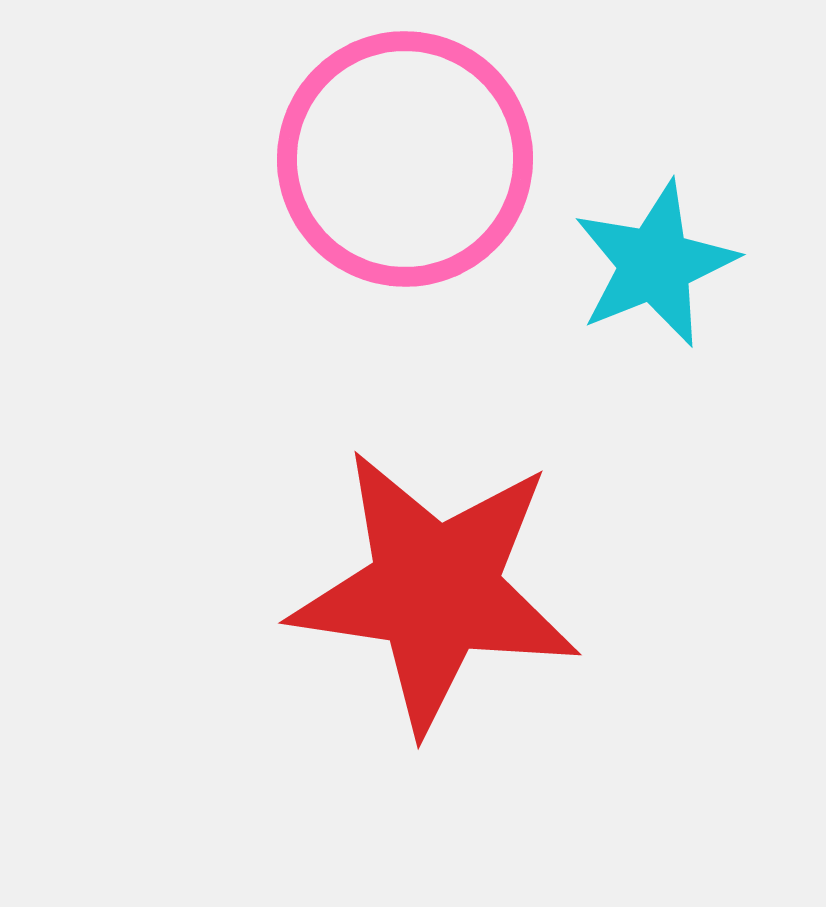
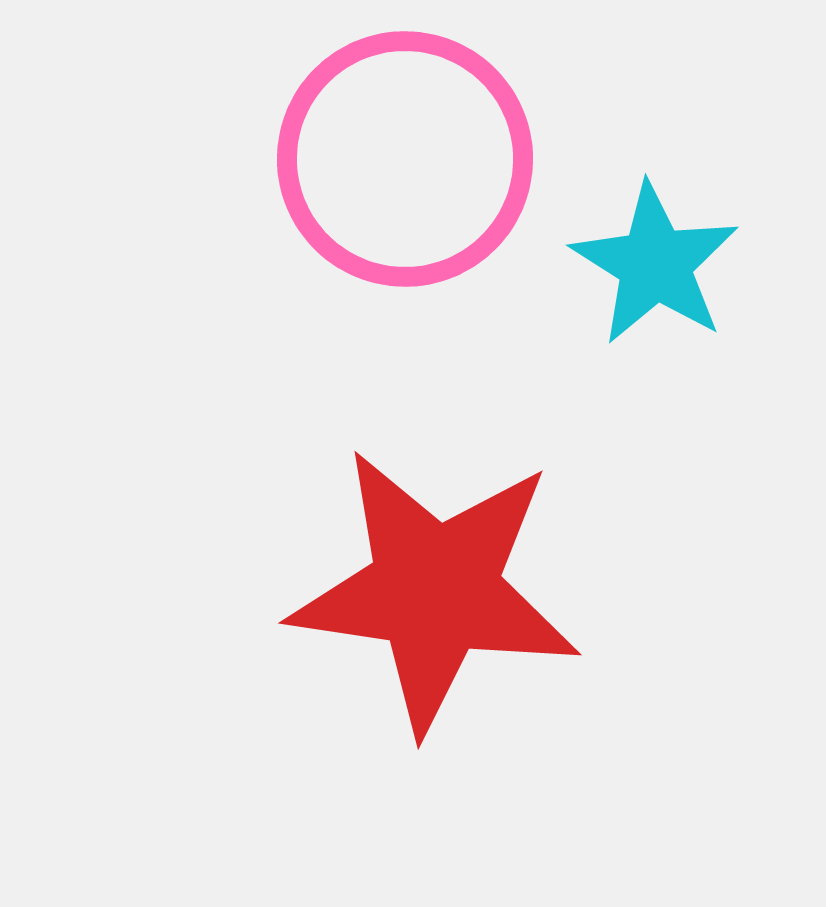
cyan star: rotated 18 degrees counterclockwise
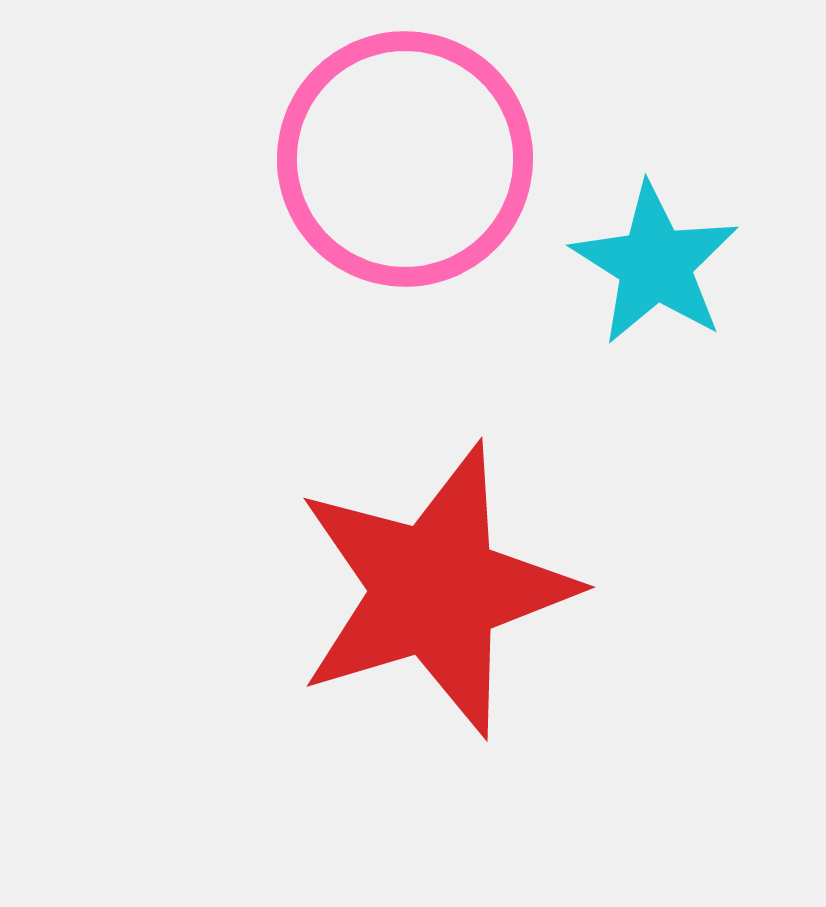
red star: rotated 25 degrees counterclockwise
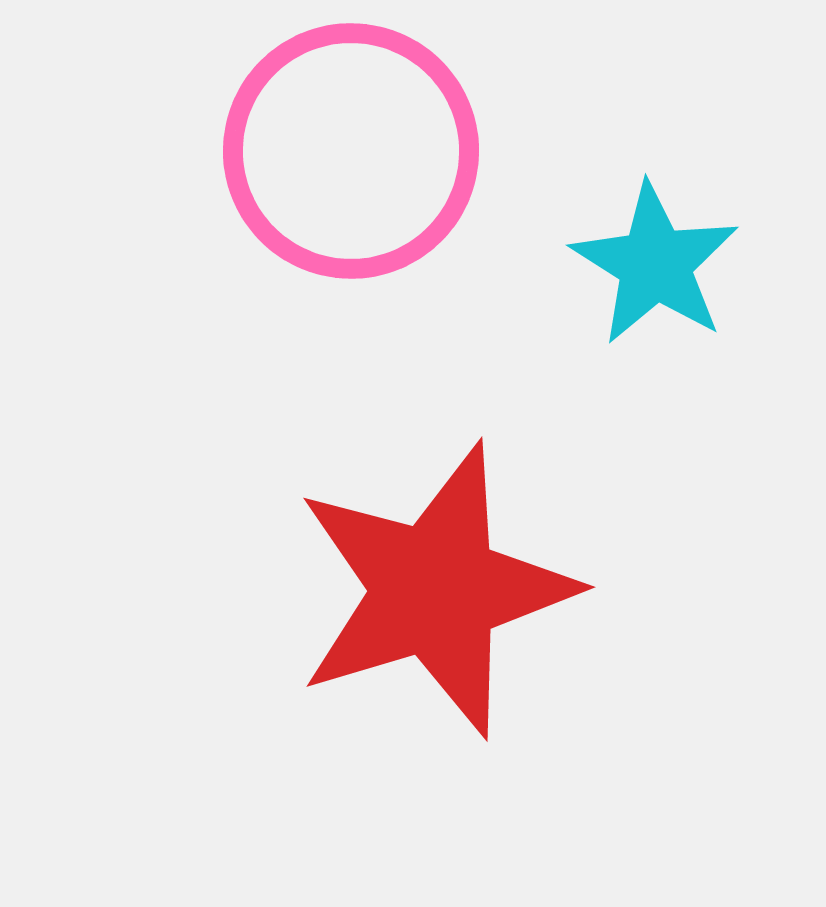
pink circle: moved 54 px left, 8 px up
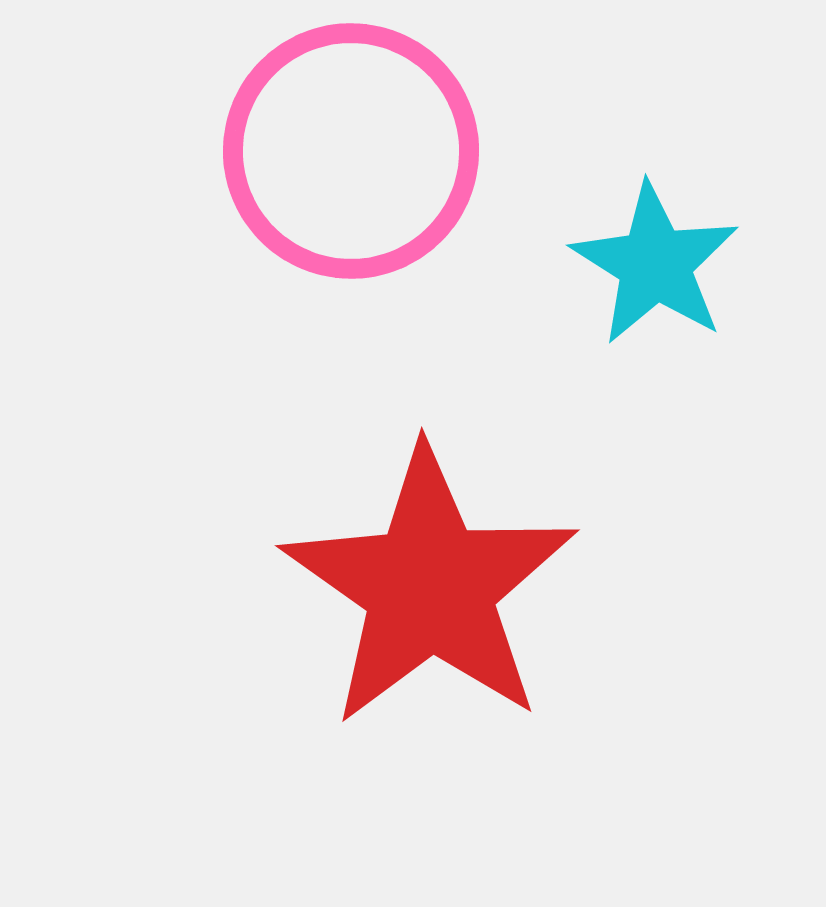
red star: moved 5 px left, 3 px up; rotated 20 degrees counterclockwise
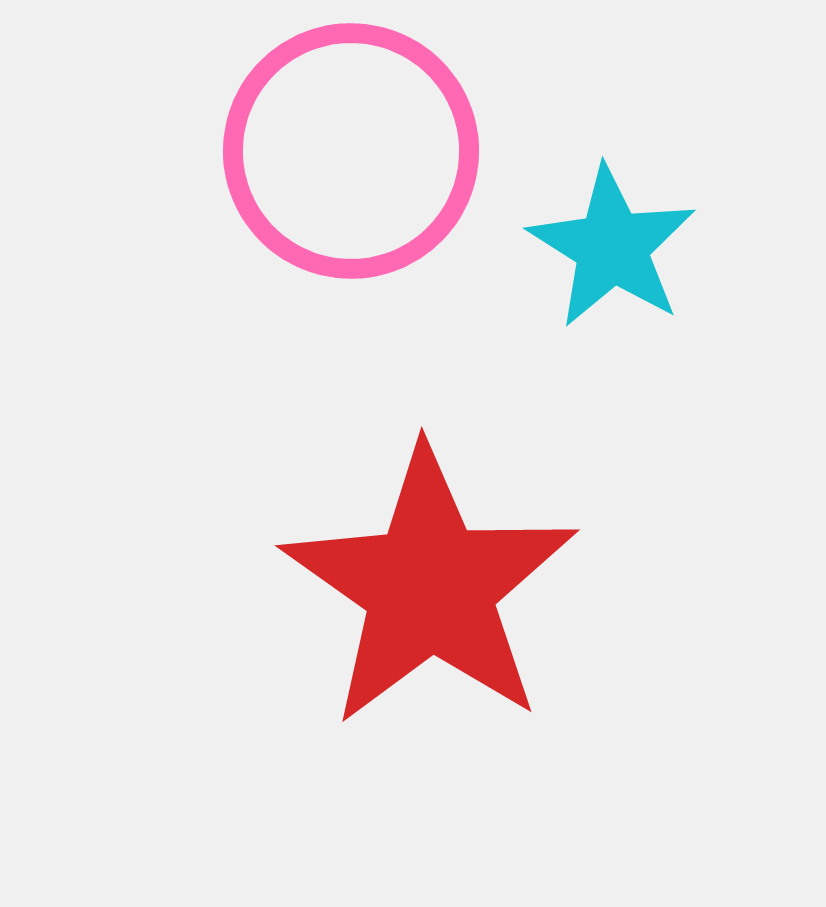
cyan star: moved 43 px left, 17 px up
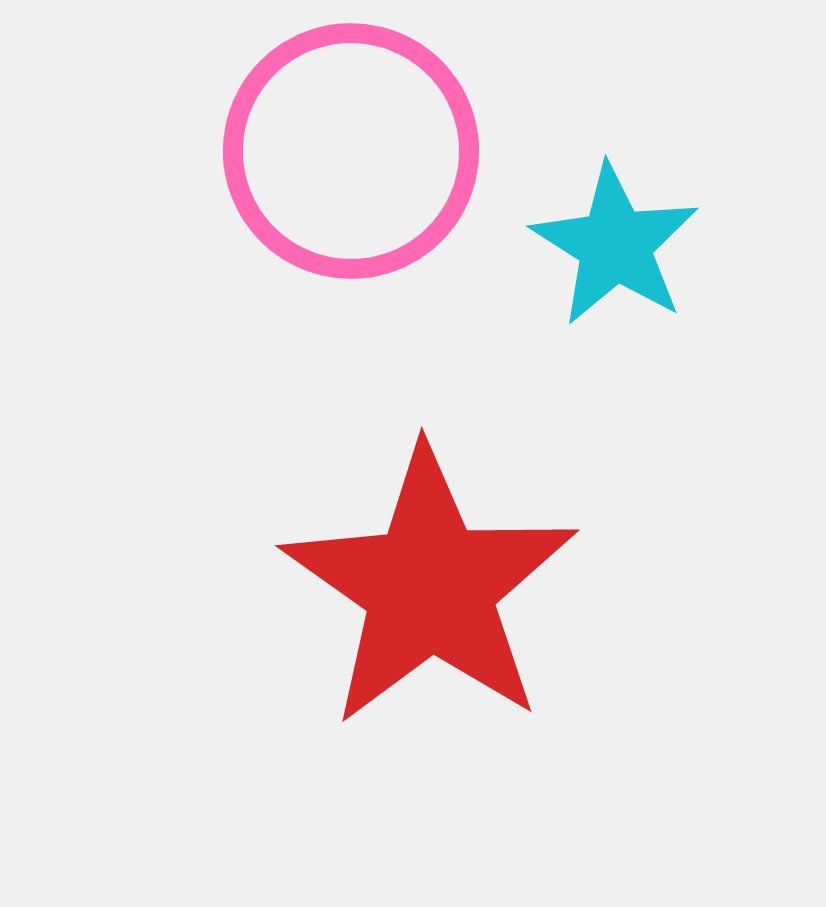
cyan star: moved 3 px right, 2 px up
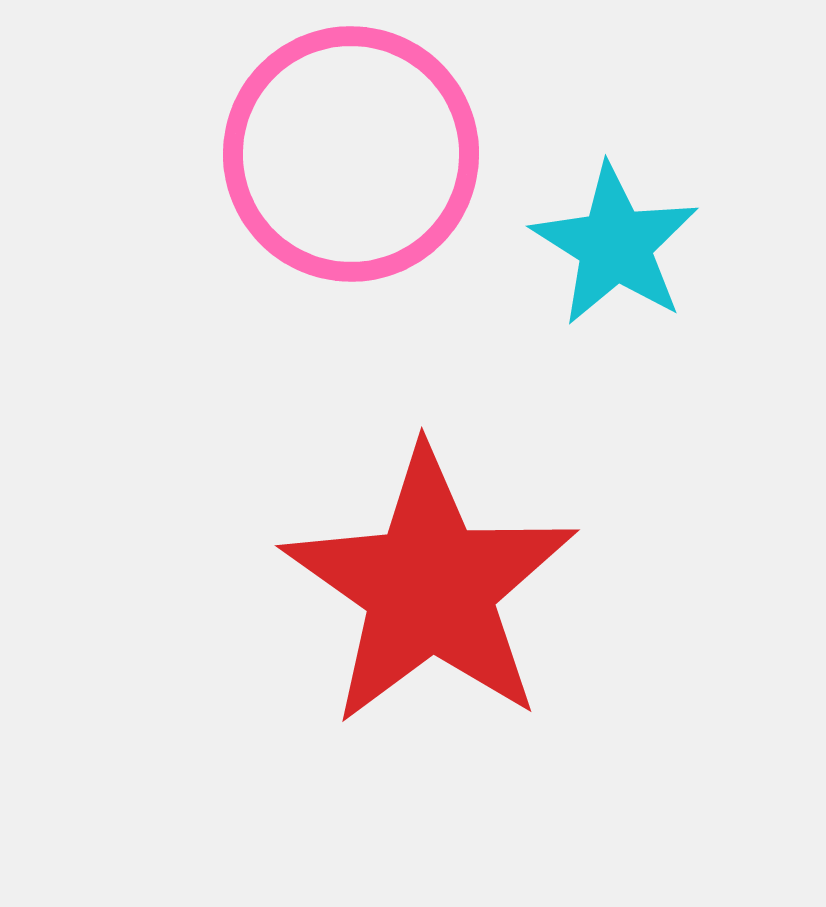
pink circle: moved 3 px down
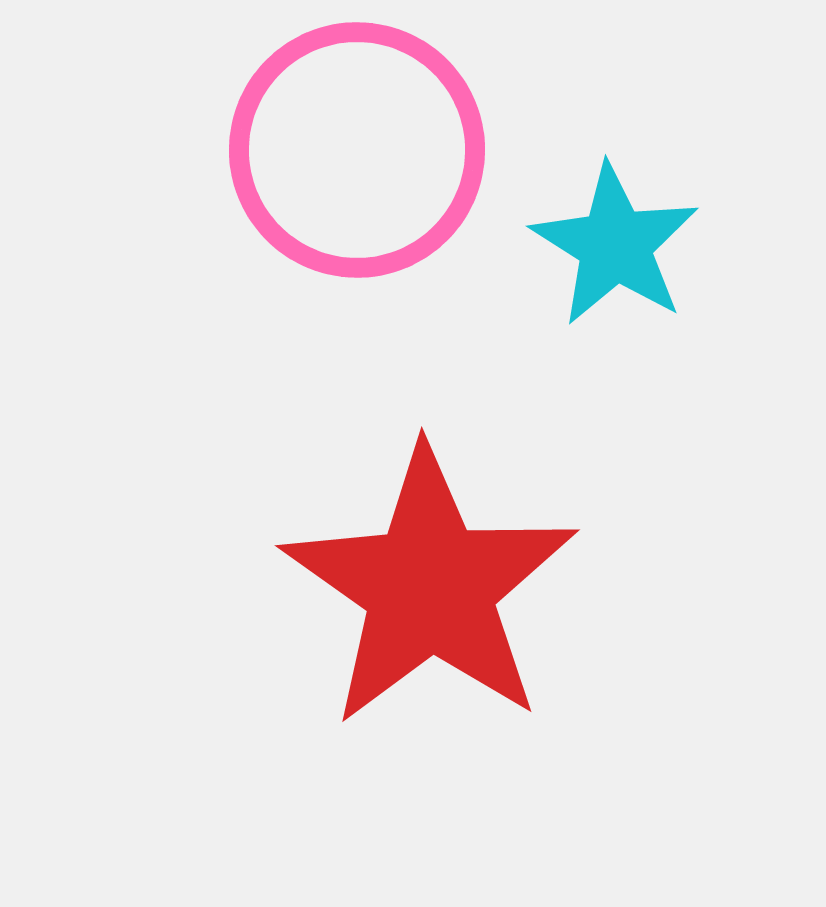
pink circle: moved 6 px right, 4 px up
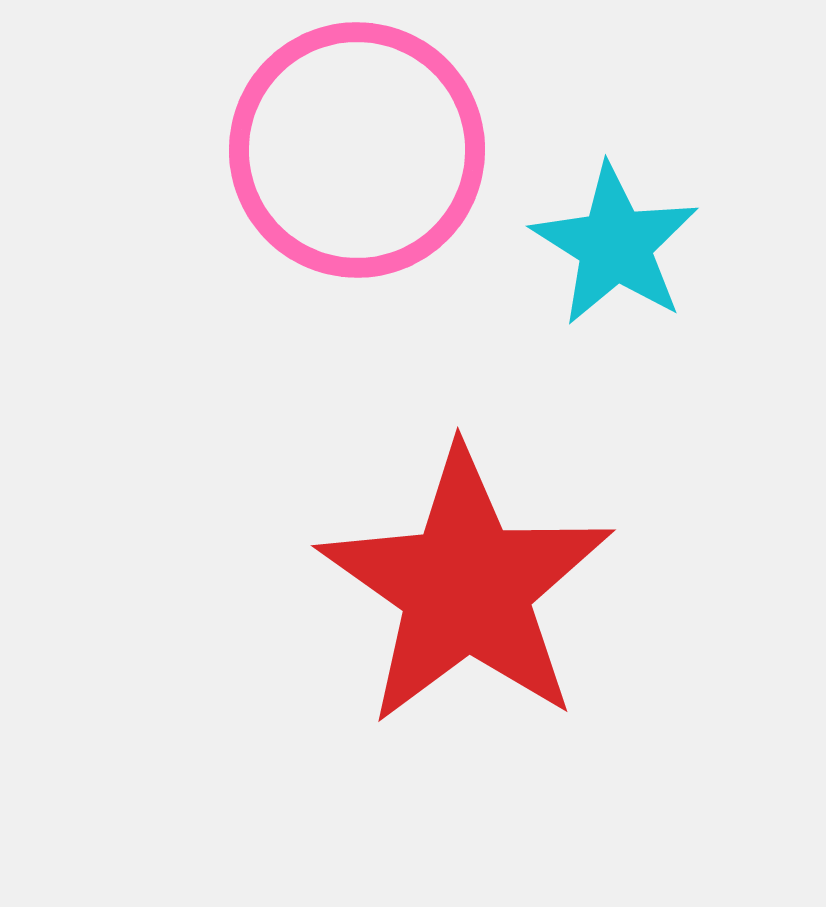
red star: moved 36 px right
